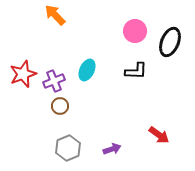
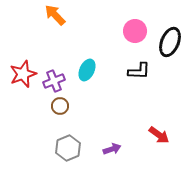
black L-shape: moved 3 px right
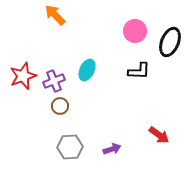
red star: moved 2 px down
gray hexagon: moved 2 px right, 1 px up; rotated 20 degrees clockwise
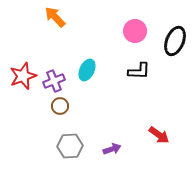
orange arrow: moved 2 px down
black ellipse: moved 5 px right, 1 px up
gray hexagon: moved 1 px up
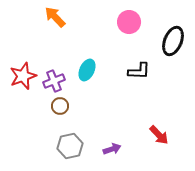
pink circle: moved 6 px left, 9 px up
black ellipse: moved 2 px left
red arrow: rotated 10 degrees clockwise
gray hexagon: rotated 10 degrees counterclockwise
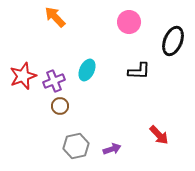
gray hexagon: moved 6 px right
